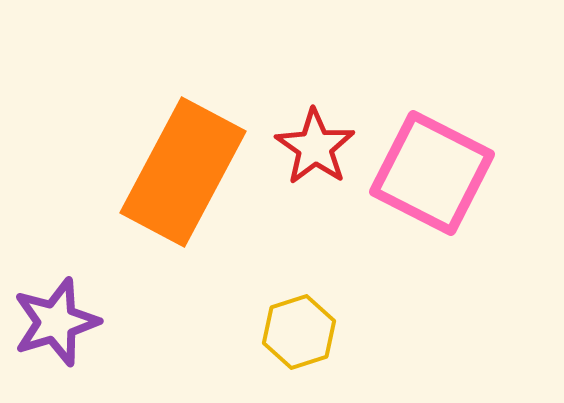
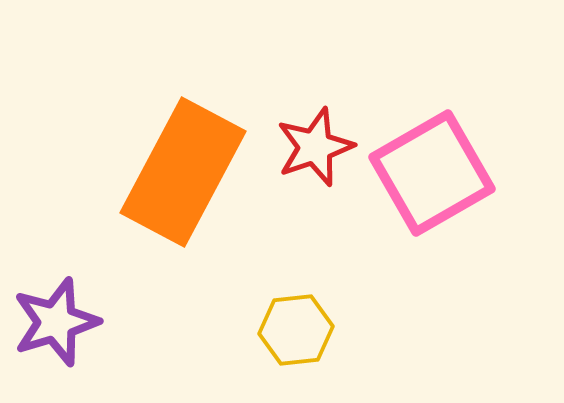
red star: rotated 18 degrees clockwise
pink square: rotated 33 degrees clockwise
yellow hexagon: moved 3 px left, 2 px up; rotated 12 degrees clockwise
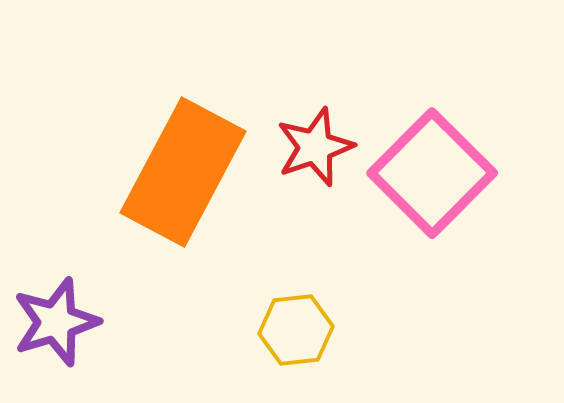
pink square: rotated 15 degrees counterclockwise
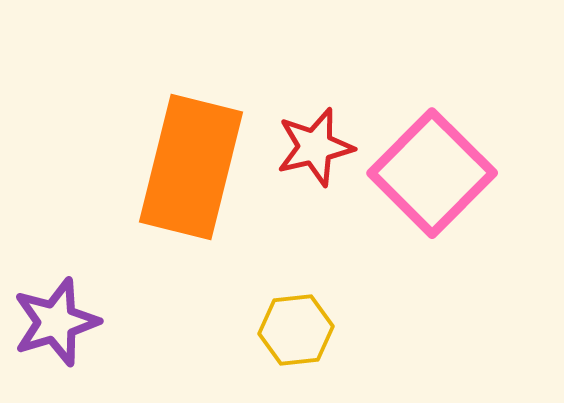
red star: rotated 6 degrees clockwise
orange rectangle: moved 8 px right, 5 px up; rotated 14 degrees counterclockwise
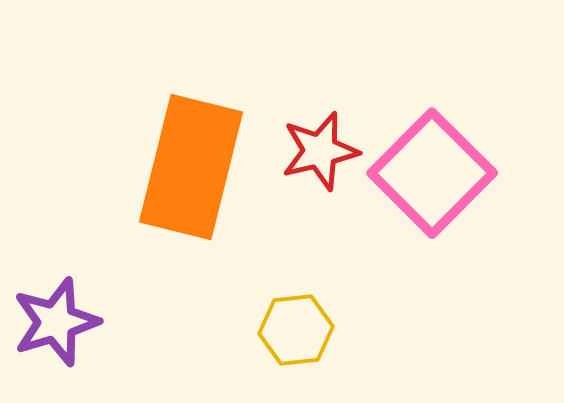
red star: moved 5 px right, 4 px down
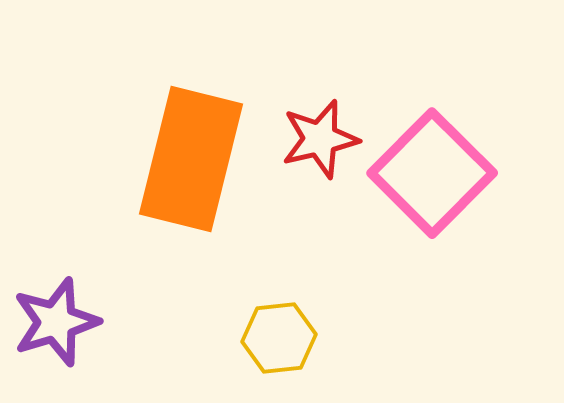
red star: moved 12 px up
orange rectangle: moved 8 px up
yellow hexagon: moved 17 px left, 8 px down
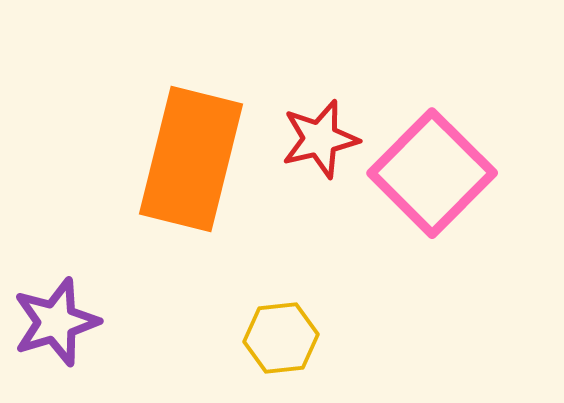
yellow hexagon: moved 2 px right
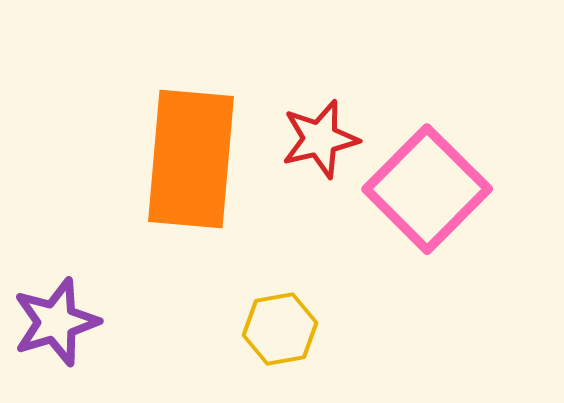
orange rectangle: rotated 9 degrees counterclockwise
pink square: moved 5 px left, 16 px down
yellow hexagon: moved 1 px left, 9 px up; rotated 4 degrees counterclockwise
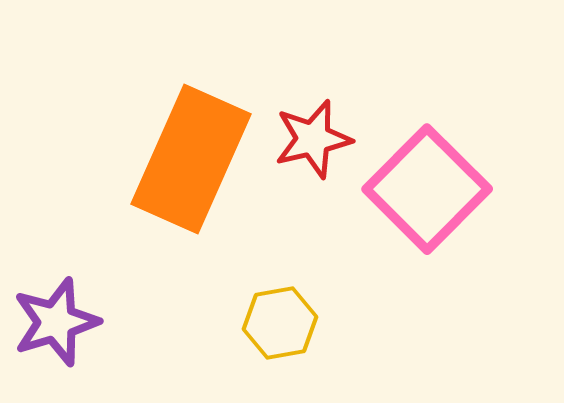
red star: moved 7 px left
orange rectangle: rotated 19 degrees clockwise
yellow hexagon: moved 6 px up
